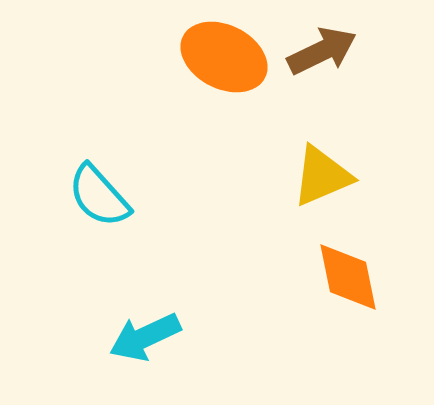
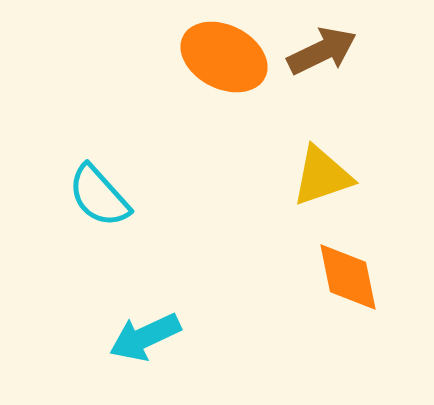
yellow triangle: rotated 4 degrees clockwise
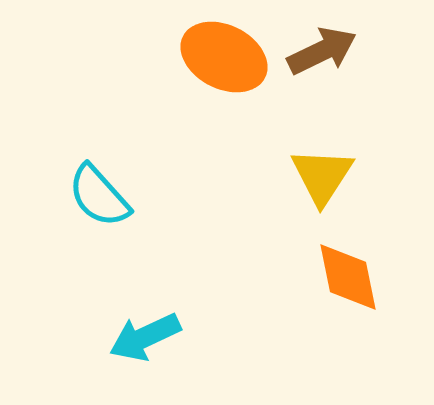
yellow triangle: rotated 38 degrees counterclockwise
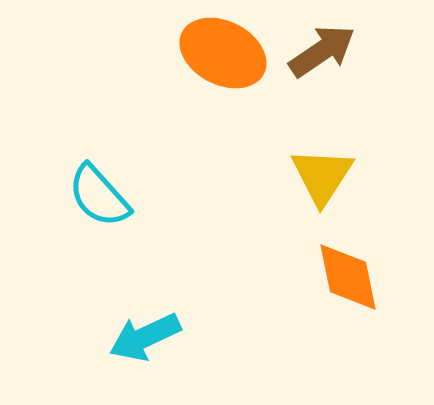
brown arrow: rotated 8 degrees counterclockwise
orange ellipse: moved 1 px left, 4 px up
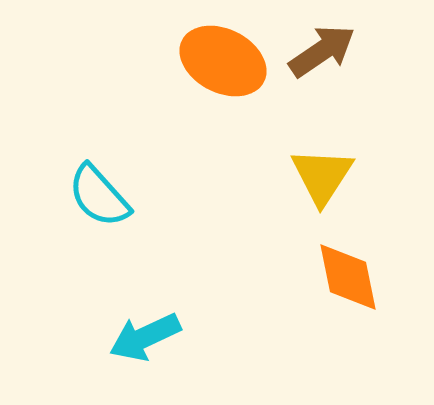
orange ellipse: moved 8 px down
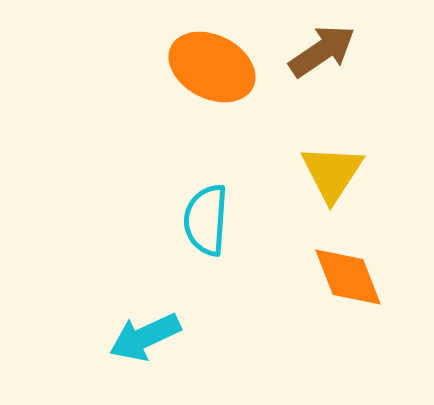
orange ellipse: moved 11 px left, 6 px down
yellow triangle: moved 10 px right, 3 px up
cyan semicircle: moved 107 px right, 24 px down; rotated 46 degrees clockwise
orange diamond: rotated 10 degrees counterclockwise
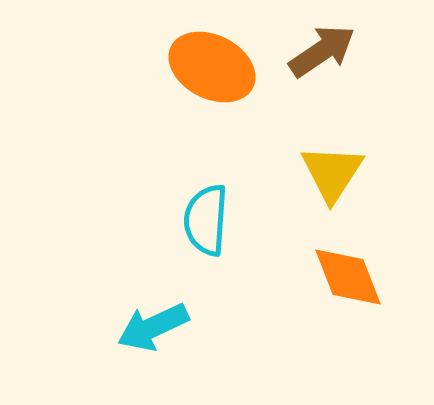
cyan arrow: moved 8 px right, 10 px up
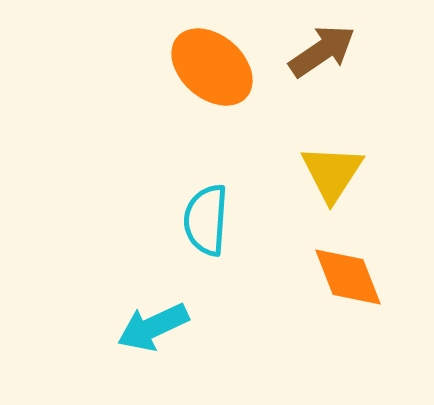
orange ellipse: rotated 14 degrees clockwise
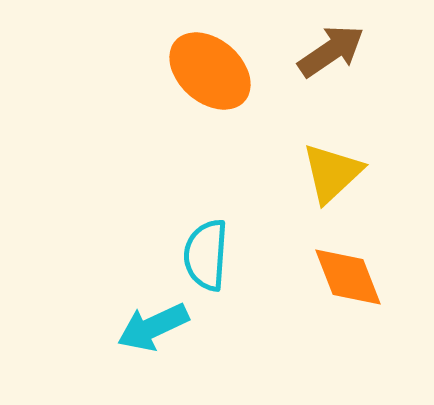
brown arrow: moved 9 px right
orange ellipse: moved 2 px left, 4 px down
yellow triangle: rotated 14 degrees clockwise
cyan semicircle: moved 35 px down
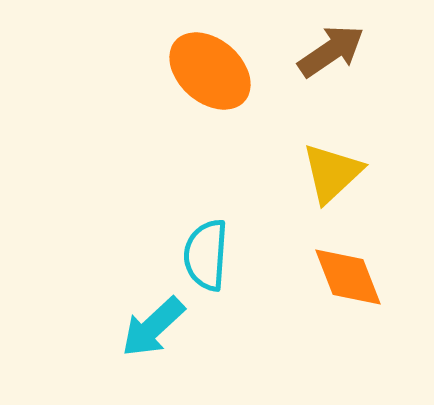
cyan arrow: rotated 18 degrees counterclockwise
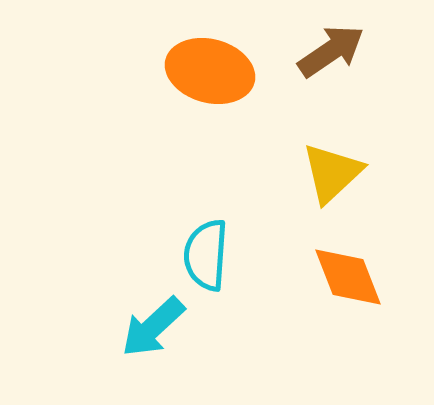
orange ellipse: rotated 26 degrees counterclockwise
